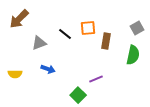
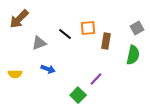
purple line: rotated 24 degrees counterclockwise
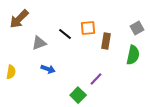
yellow semicircle: moved 4 px left, 2 px up; rotated 80 degrees counterclockwise
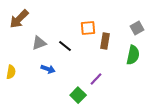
black line: moved 12 px down
brown rectangle: moved 1 px left
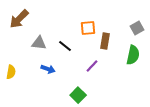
gray triangle: rotated 28 degrees clockwise
purple line: moved 4 px left, 13 px up
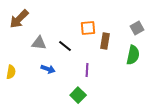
purple line: moved 5 px left, 4 px down; rotated 40 degrees counterclockwise
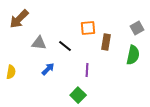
brown rectangle: moved 1 px right, 1 px down
blue arrow: rotated 64 degrees counterclockwise
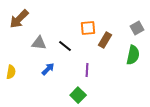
brown rectangle: moved 1 px left, 2 px up; rotated 21 degrees clockwise
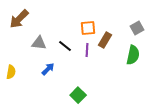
purple line: moved 20 px up
